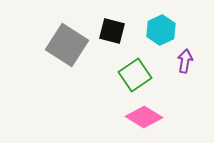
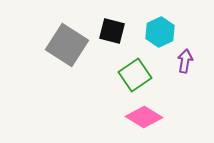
cyan hexagon: moved 1 px left, 2 px down
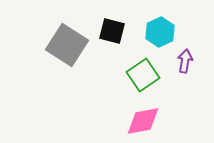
green square: moved 8 px right
pink diamond: moved 1 px left, 4 px down; rotated 42 degrees counterclockwise
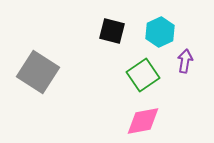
gray square: moved 29 px left, 27 px down
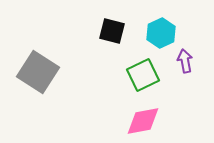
cyan hexagon: moved 1 px right, 1 px down
purple arrow: rotated 20 degrees counterclockwise
green square: rotated 8 degrees clockwise
